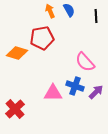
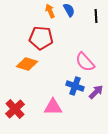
red pentagon: moved 1 px left; rotated 15 degrees clockwise
orange diamond: moved 10 px right, 11 px down
pink triangle: moved 14 px down
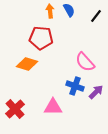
orange arrow: rotated 16 degrees clockwise
black line: rotated 40 degrees clockwise
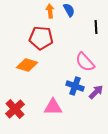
black line: moved 11 px down; rotated 40 degrees counterclockwise
orange diamond: moved 1 px down
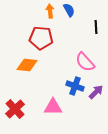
orange diamond: rotated 10 degrees counterclockwise
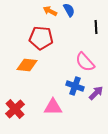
orange arrow: rotated 56 degrees counterclockwise
purple arrow: moved 1 px down
